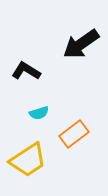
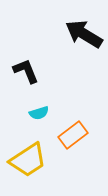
black arrow: moved 3 px right, 10 px up; rotated 66 degrees clockwise
black L-shape: rotated 36 degrees clockwise
orange rectangle: moved 1 px left, 1 px down
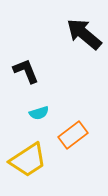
black arrow: rotated 9 degrees clockwise
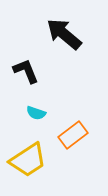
black arrow: moved 20 px left
cyan semicircle: moved 3 px left; rotated 36 degrees clockwise
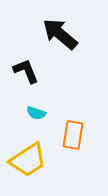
black arrow: moved 4 px left
orange rectangle: rotated 44 degrees counterclockwise
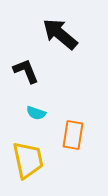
yellow trapezoid: rotated 69 degrees counterclockwise
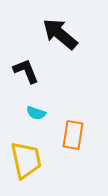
yellow trapezoid: moved 2 px left
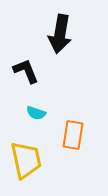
black arrow: rotated 120 degrees counterclockwise
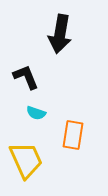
black L-shape: moved 6 px down
yellow trapezoid: rotated 12 degrees counterclockwise
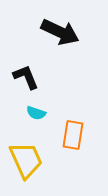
black arrow: moved 2 px up; rotated 75 degrees counterclockwise
